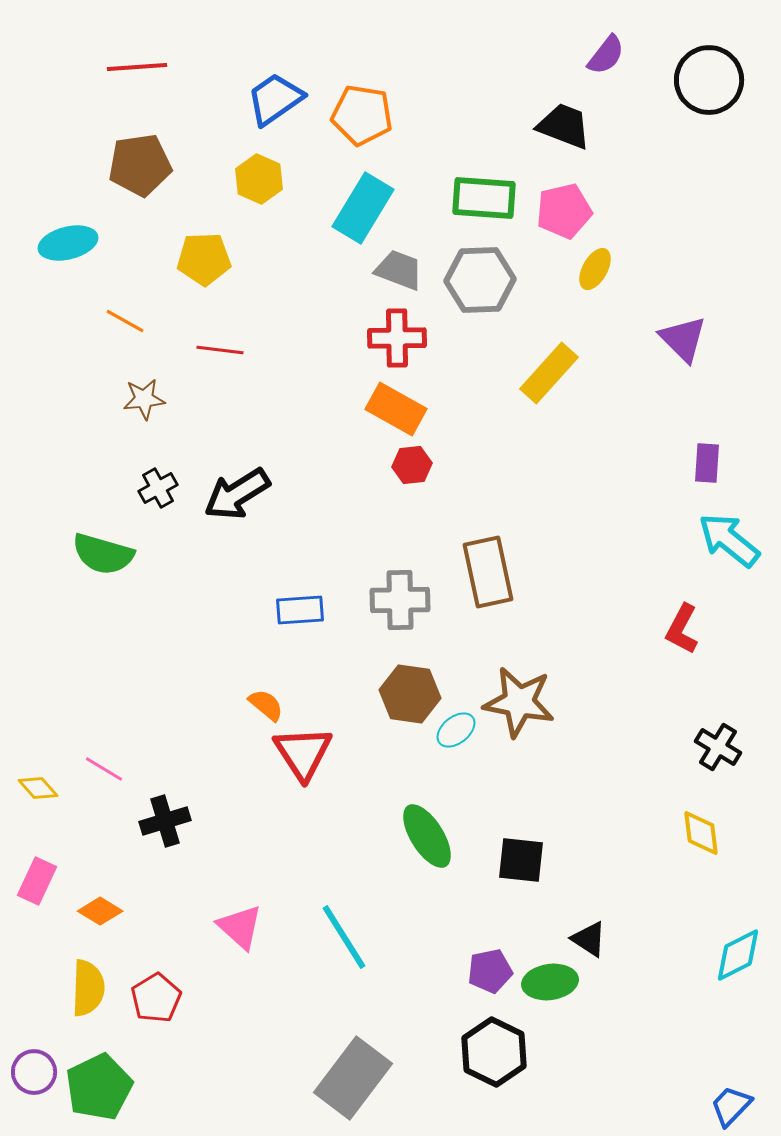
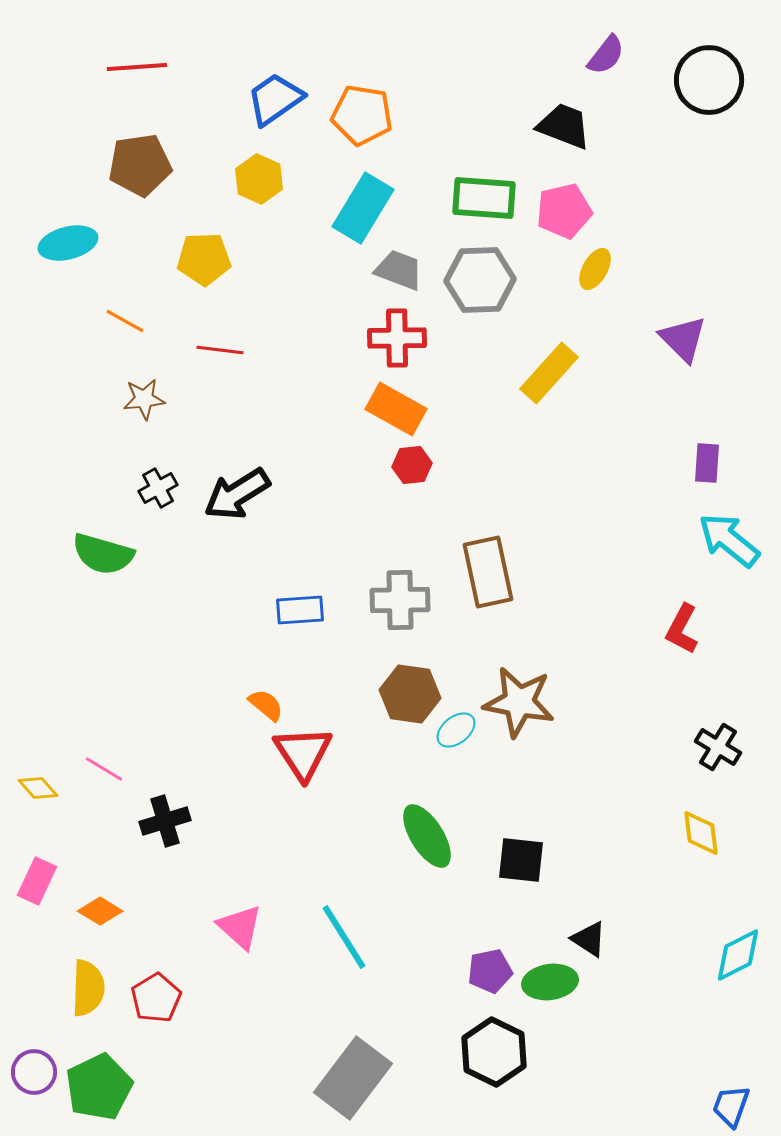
blue trapezoid at (731, 1106): rotated 24 degrees counterclockwise
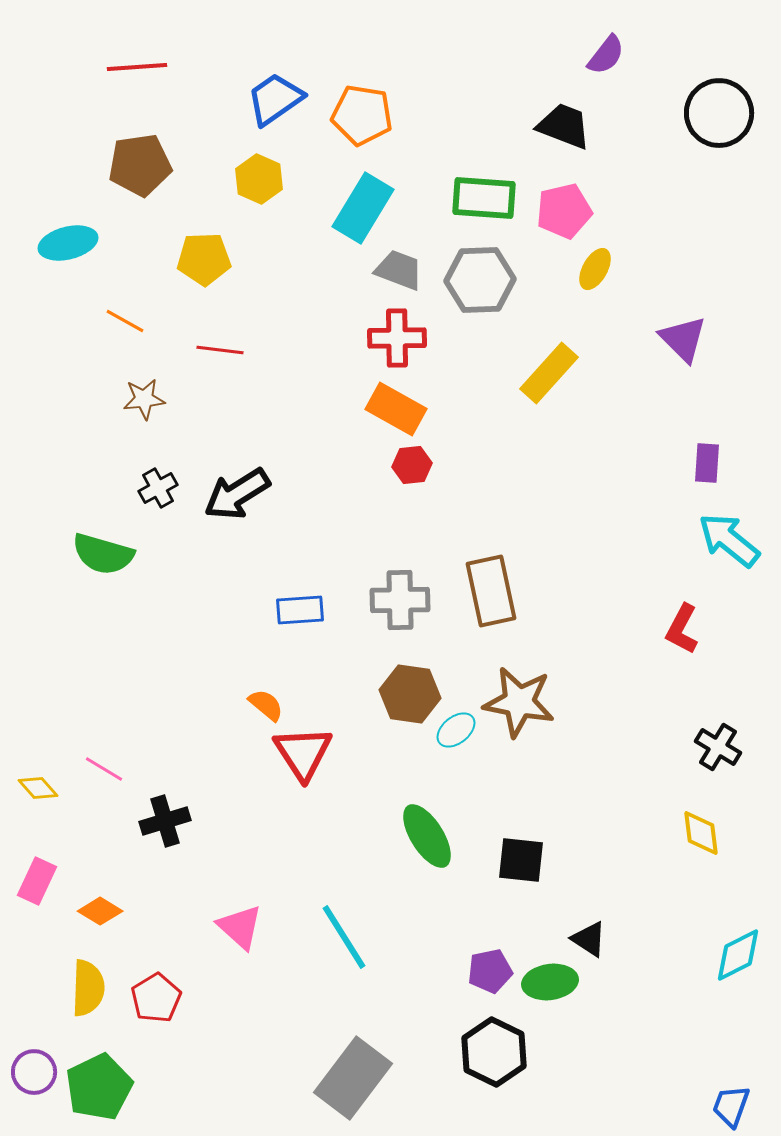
black circle at (709, 80): moved 10 px right, 33 px down
brown rectangle at (488, 572): moved 3 px right, 19 px down
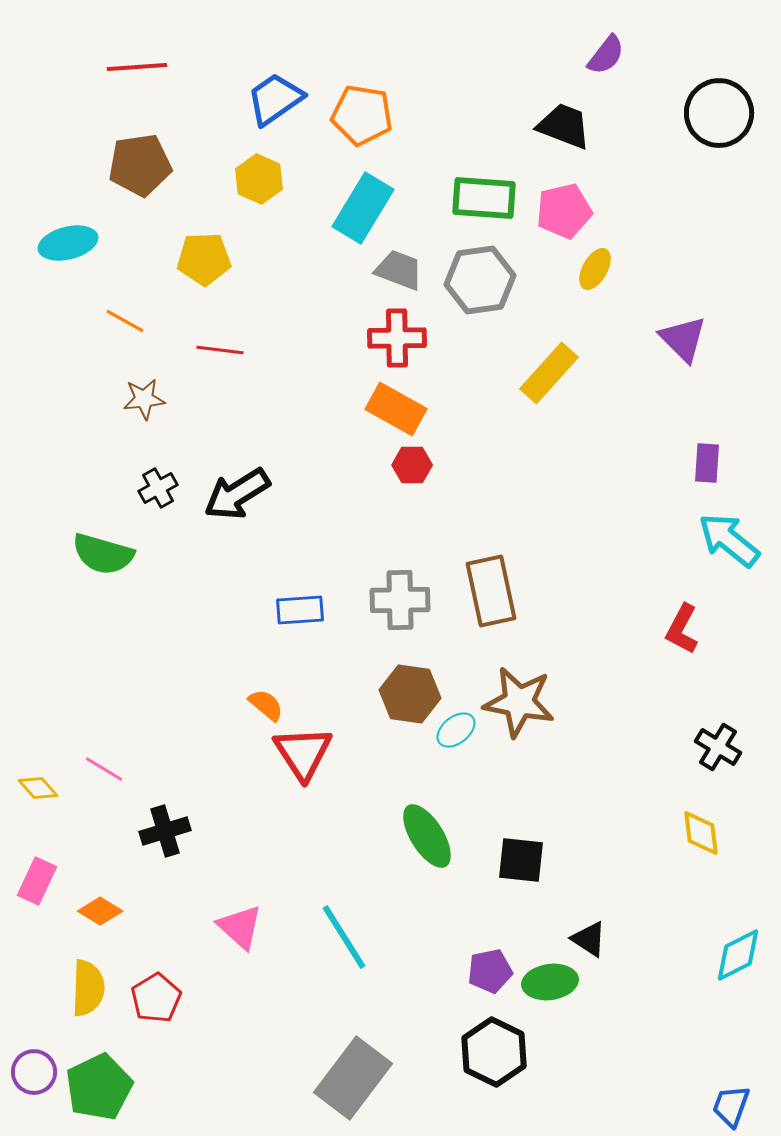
gray hexagon at (480, 280): rotated 6 degrees counterclockwise
red hexagon at (412, 465): rotated 6 degrees clockwise
black cross at (165, 821): moved 10 px down
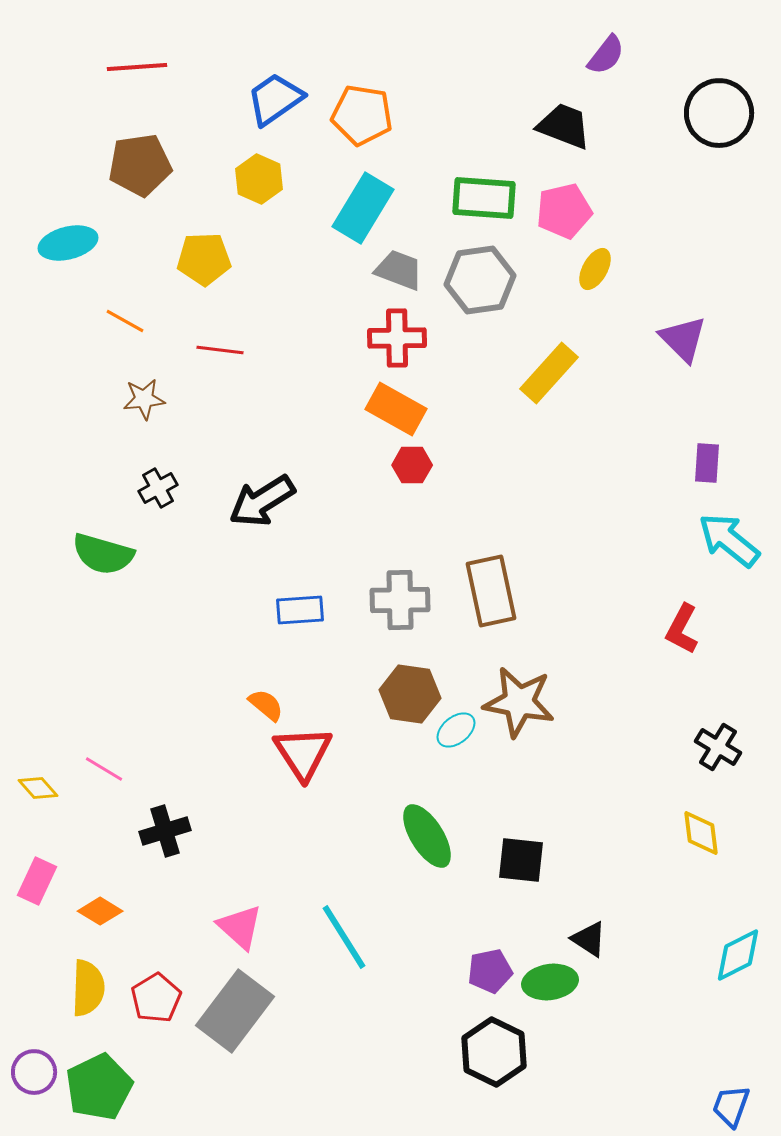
black arrow at (237, 494): moved 25 px right, 7 px down
gray rectangle at (353, 1078): moved 118 px left, 67 px up
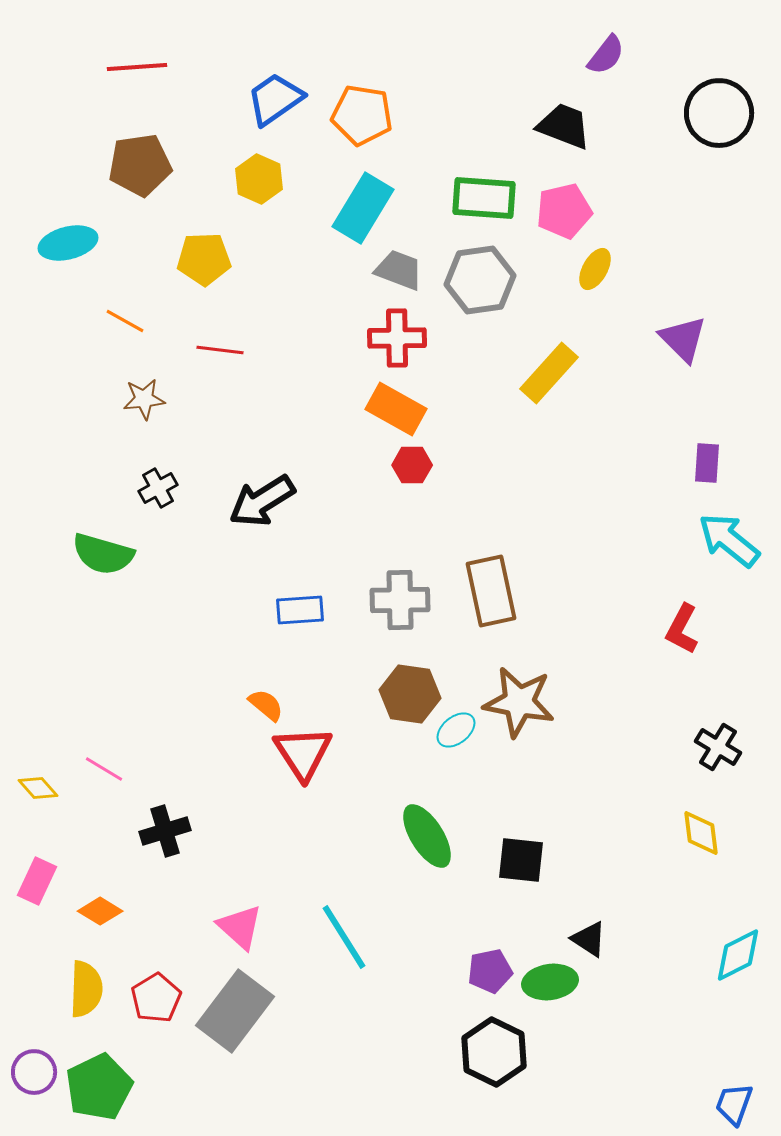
yellow semicircle at (88, 988): moved 2 px left, 1 px down
blue trapezoid at (731, 1106): moved 3 px right, 2 px up
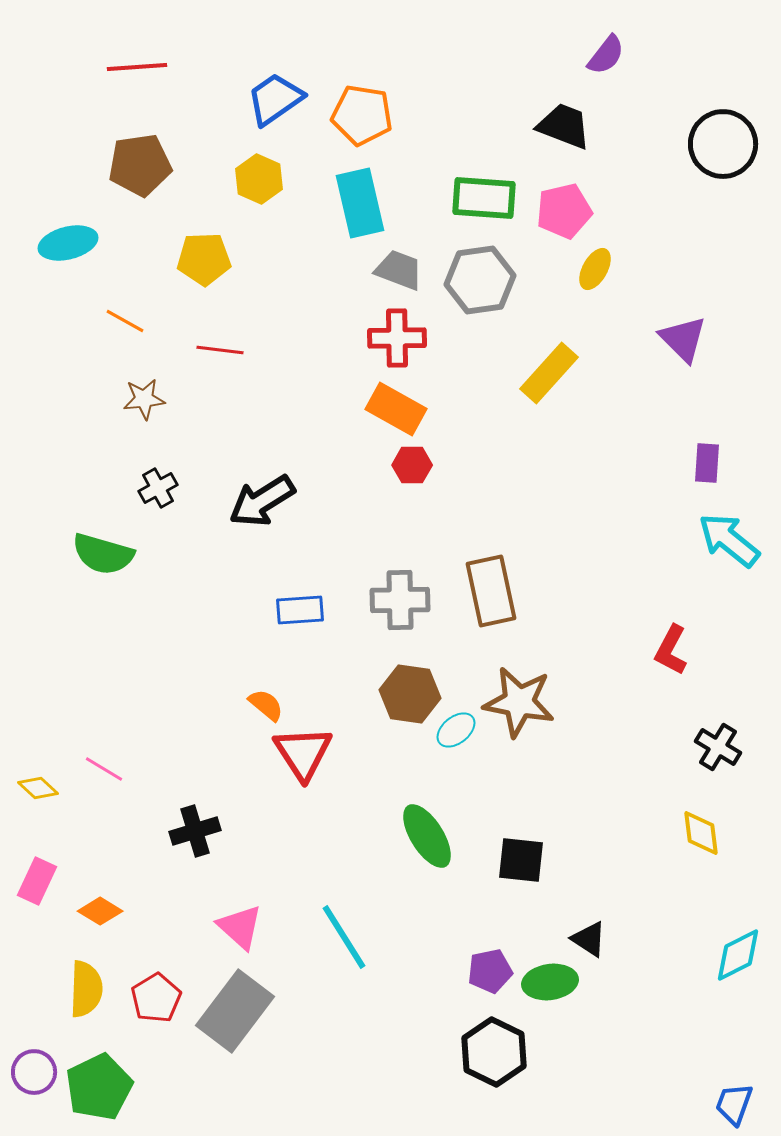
black circle at (719, 113): moved 4 px right, 31 px down
cyan rectangle at (363, 208): moved 3 px left, 5 px up; rotated 44 degrees counterclockwise
red L-shape at (682, 629): moved 11 px left, 21 px down
yellow diamond at (38, 788): rotated 6 degrees counterclockwise
black cross at (165, 831): moved 30 px right
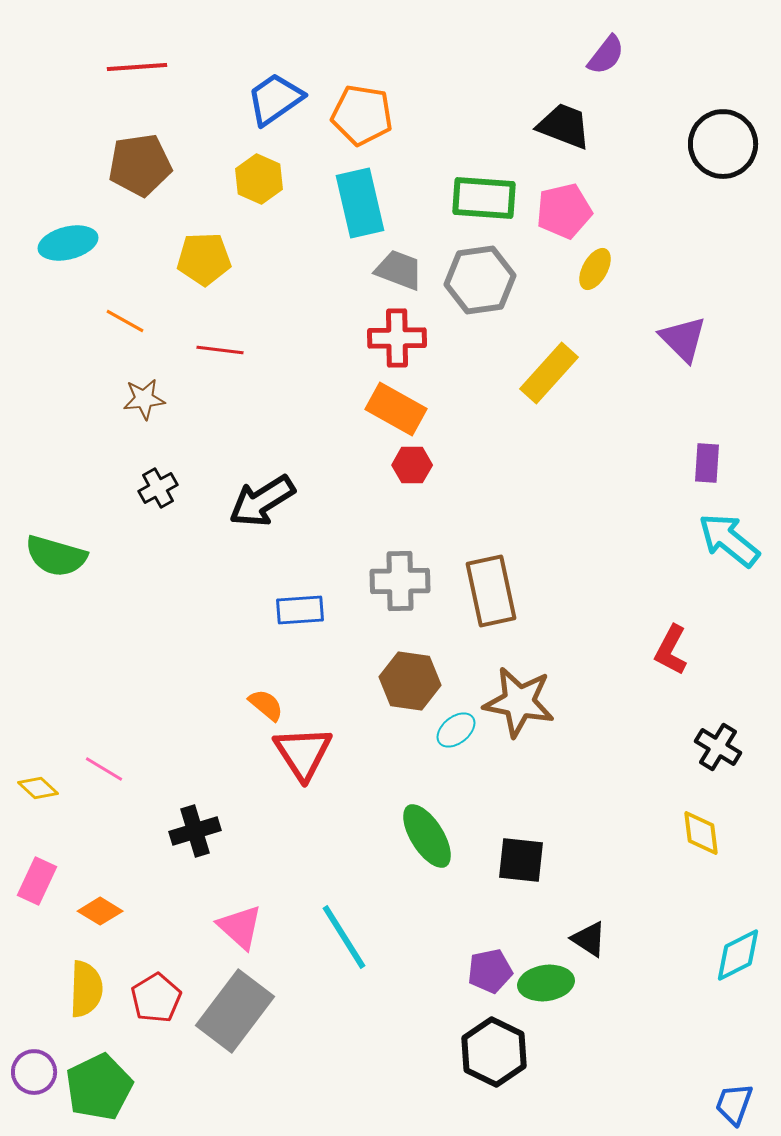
green semicircle at (103, 554): moved 47 px left, 2 px down
gray cross at (400, 600): moved 19 px up
brown hexagon at (410, 694): moved 13 px up
green ellipse at (550, 982): moved 4 px left, 1 px down
